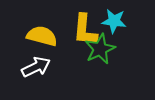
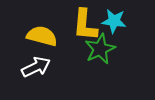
yellow L-shape: moved 5 px up
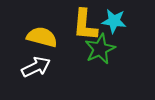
yellow semicircle: moved 1 px down
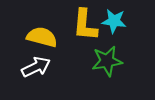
green star: moved 7 px right, 12 px down; rotated 16 degrees clockwise
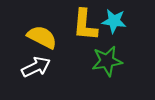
yellow semicircle: rotated 12 degrees clockwise
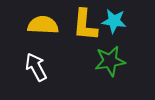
yellow semicircle: moved 1 px right, 12 px up; rotated 24 degrees counterclockwise
green star: moved 3 px right
white arrow: rotated 92 degrees counterclockwise
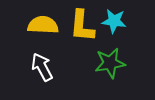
yellow L-shape: moved 3 px left, 1 px down
green star: moved 2 px down
white arrow: moved 6 px right
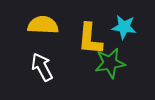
cyan star: moved 10 px right, 6 px down
yellow L-shape: moved 8 px right, 13 px down
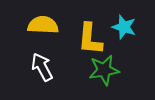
cyan star: rotated 10 degrees clockwise
green star: moved 6 px left, 7 px down
